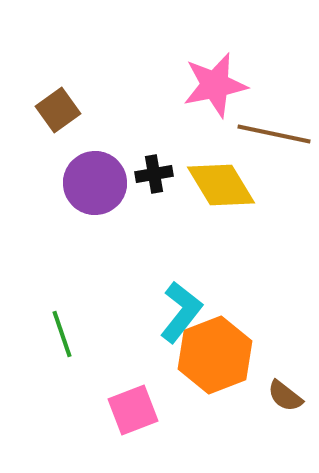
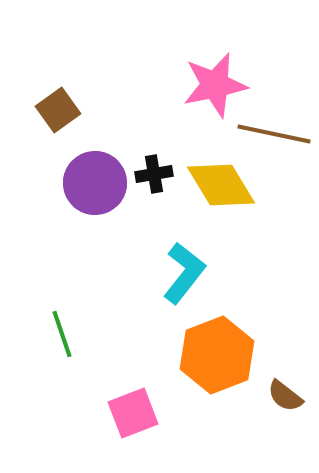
cyan L-shape: moved 3 px right, 39 px up
orange hexagon: moved 2 px right
pink square: moved 3 px down
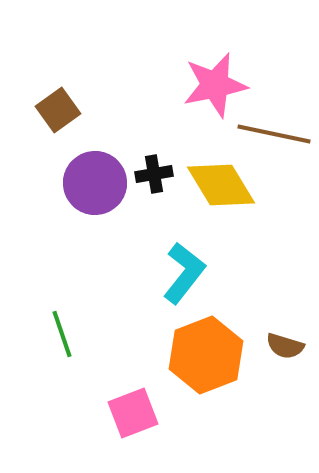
orange hexagon: moved 11 px left
brown semicircle: moved 50 px up; rotated 21 degrees counterclockwise
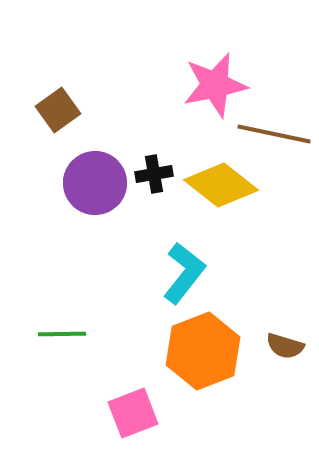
yellow diamond: rotated 20 degrees counterclockwise
green line: rotated 72 degrees counterclockwise
orange hexagon: moved 3 px left, 4 px up
